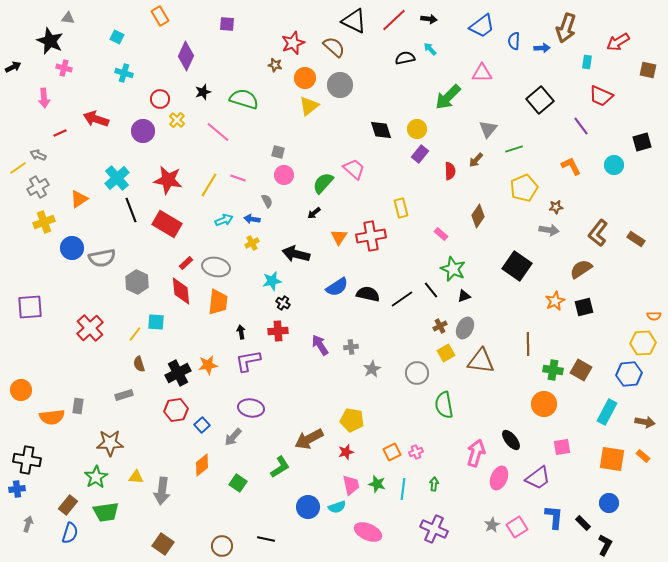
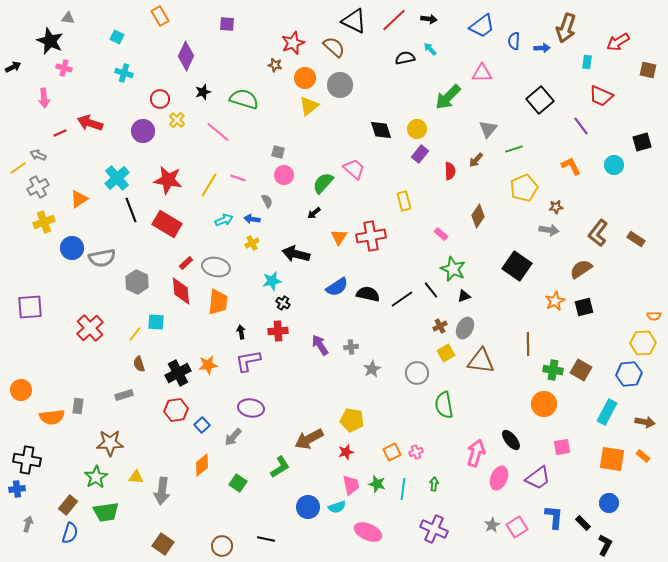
red arrow at (96, 119): moved 6 px left, 4 px down
yellow rectangle at (401, 208): moved 3 px right, 7 px up
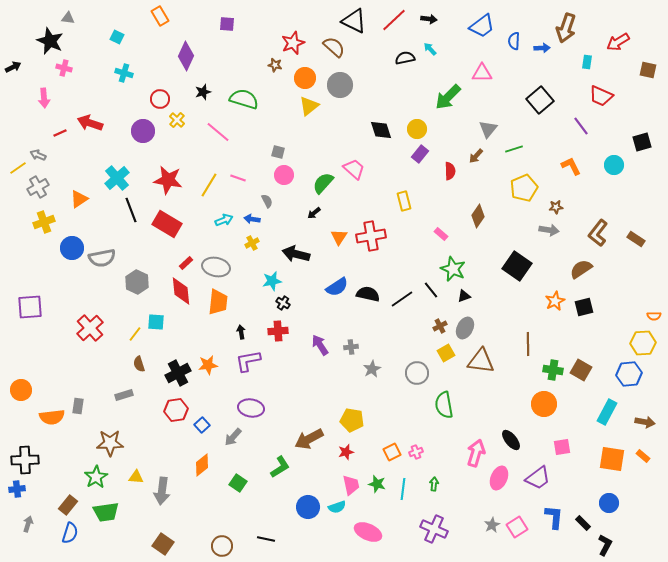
brown arrow at (476, 160): moved 4 px up
black cross at (27, 460): moved 2 px left; rotated 12 degrees counterclockwise
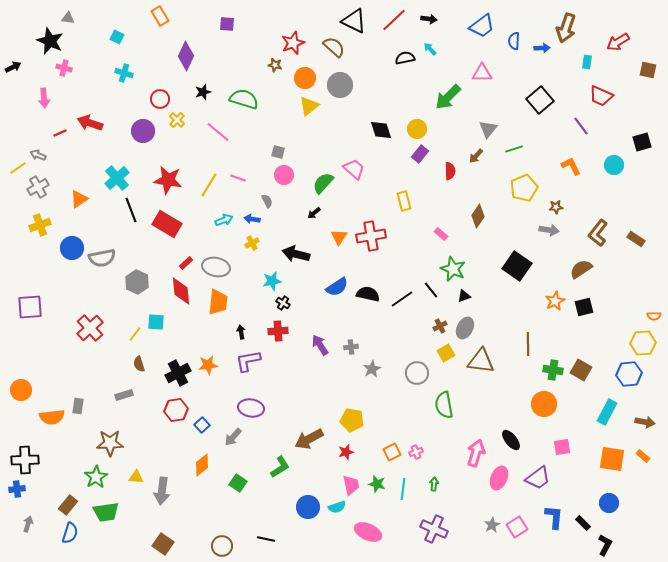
yellow cross at (44, 222): moved 4 px left, 3 px down
